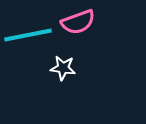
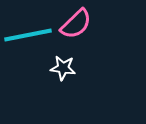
pink semicircle: moved 2 px left, 2 px down; rotated 24 degrees counterclockwise
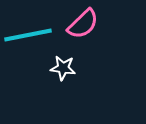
pink semicircle: moved 7 px right
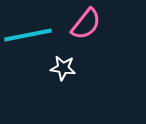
pink semicircle: moved 3 px right; rotated 8 degrees counterclockwise
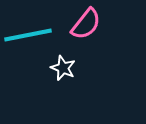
white star: rotated 15 degrees clockwise
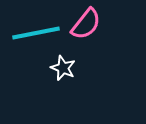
cyan line: moved 8 px right, 2 px up
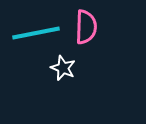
pink semicircle: moved 3 px down; rotated 36 degrees counterclockwise
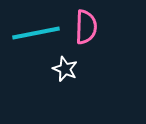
white star: moved 2 px right, 1 px down
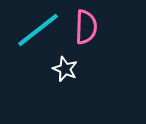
cyan line: moved 2 px right, 3 px up; rotated 27 degrees counterclockwise
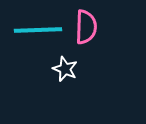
cyan line: rotated 36 degrees clockwise
